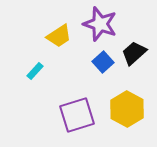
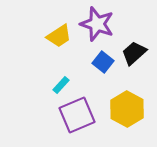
purple star: moved 3 px left
blue square: rotated 10 degrees counterclockwise
cyan rectangle: moved 26 px right, 14 px down
purple square: rotated 6 degrees counterclockwise
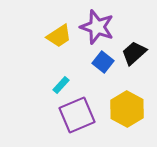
purple star: moved 3 px down
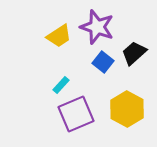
purple square: moved 1 px left, 1 px up
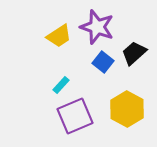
purple square: moved 1 px left, 2 px down
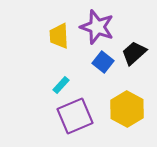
yellow trapezoid: rotated 120 degrees clockwise
